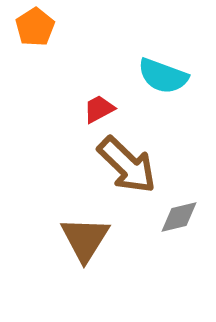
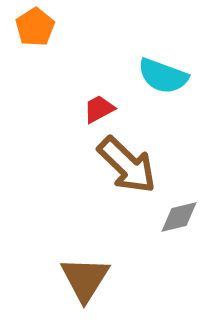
brown triangle: moved 40 px down
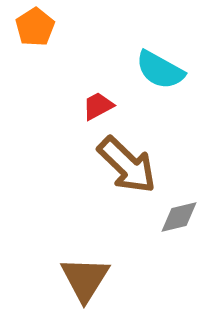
cyan semicircle: moved 3 px left, 6 px up; rotated 9 degrees clockwise
red trapezoid: moved 1 px left, 3 px up
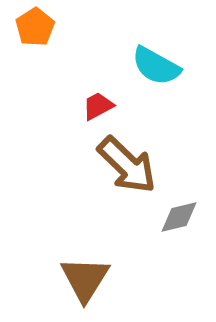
cyan semicircle: moved 4 px left, 4 px up
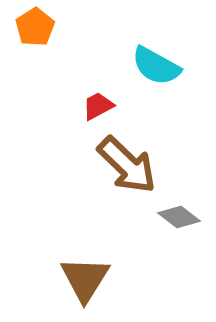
gray diamond: rotated 51 degrees clockwise
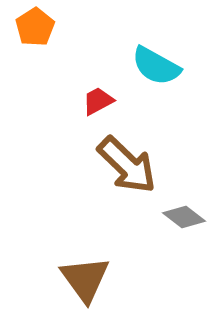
red trapezoid: moved 5 px up
gray diamond: moved 5 px right
brown triangle: rotated 8 degrees counterclockwise
